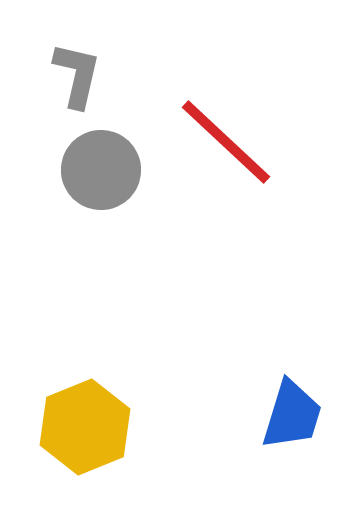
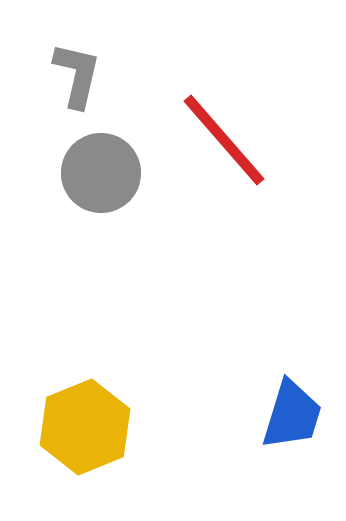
red line: moved 2 px left, 2 px up; rotated 6 degrees clockwise
gray circle: moved 3 px down
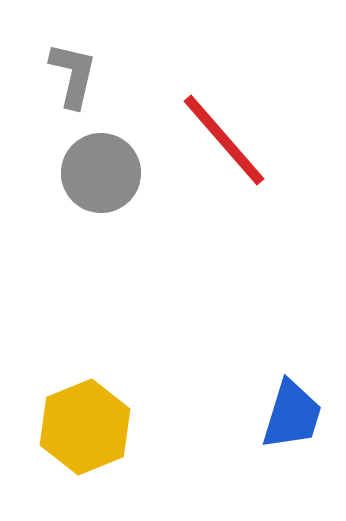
gray L-shape: moved 4 px left
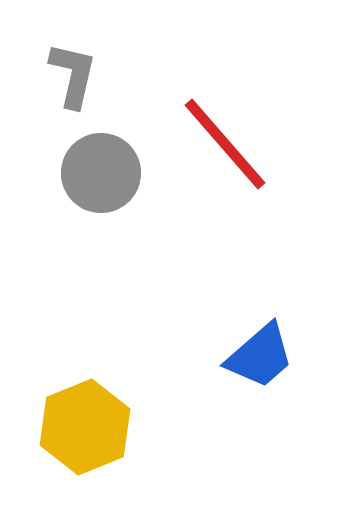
red line: moved 1 px right, 4 px down
blue trapezoid: moved 32 px left, 59 px up; rotated 32 degrees clockwise
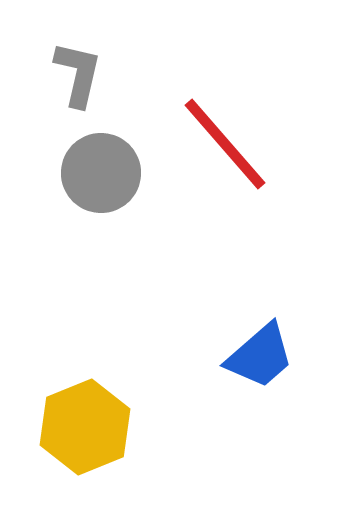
gray L-shape: moved 5 px right, 1 px up
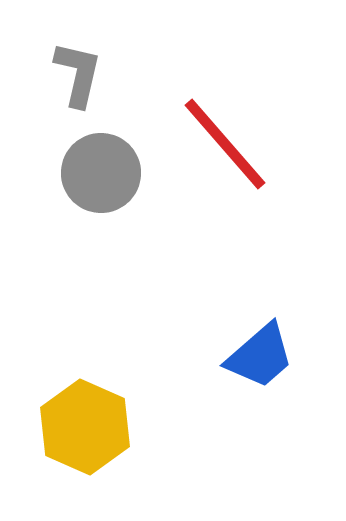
yellow hexagon: rotated 14 degrees counterclockwise
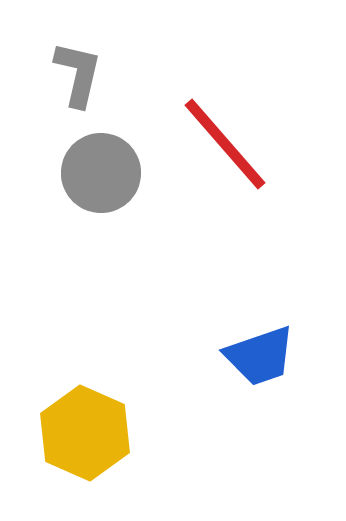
blue trapezoid: rotated 22 degrees clockwise
yellow hexagon: moved 6 px down
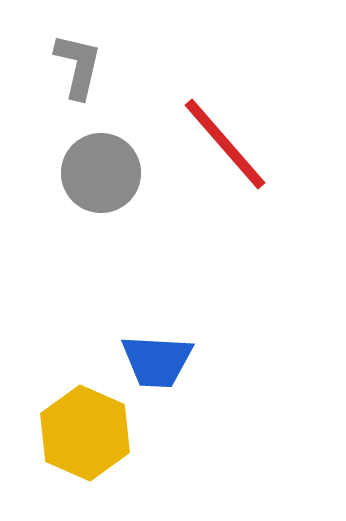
gray L-shape: moved 8 px up
blue trapezoid: moved 103 px left, 5 px down; rotated 22 degrees clockwise
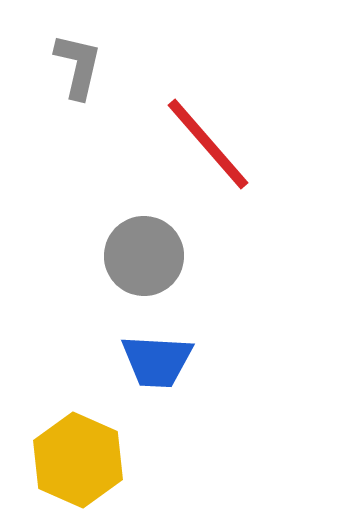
red line: moved 17 px left
gray circle: moved 43 px right, 83 px down
yellow hexagon: moved 7 px left, 27 px down
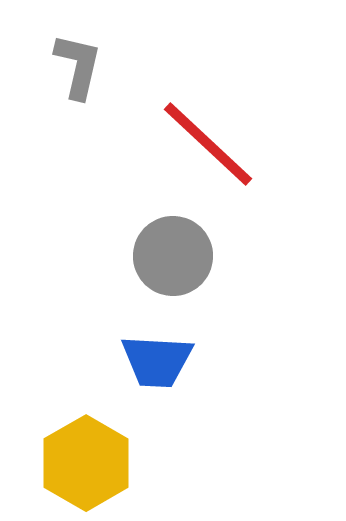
red line: rotated 6 degrees counterclockwise
gray circle: moved 29 px right
yellow hexagon: moved 8 px right, 3 px down; rotated 6 degrees clockwise
